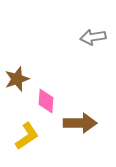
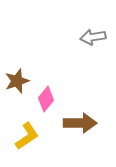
brown star: moved 2 px down
pink diamond: moved 2 px up; rotated 35 degrees clockwise
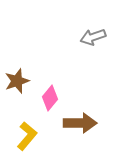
gray arrow: rotated 10 degrees counterclockwise
pink diamond: moved 4 px right, 1 px up
yellow L-shape: rotated 16 degrees counterclockwise
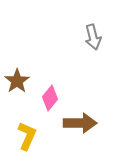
gray arrow: rotated 85 degrees counterclockwise
brown star: rotated 15 degrees counterclockwise
yellow L-shape: rotated 16 degrees counterclockwise
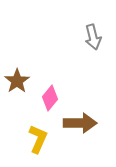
yellow L-shape: moved 11 px right, 3 px down
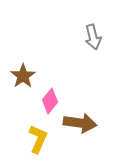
brown star: moved 6 px right, 5 px up
pink diamond: moved 3 px down
brown arrow: rotated 8 degrees clockwise
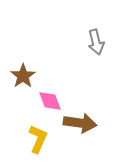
gray arrow: moved 3 px right, 5 px down
pink diamond: rotated 60 degrees counterclockwise
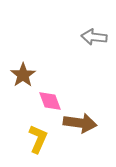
gray arrow: moved 2 px left, 5 px up; rotated 110 degrees clockwise
brown star: moved 1 px up
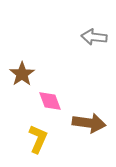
brown star: moved 1 px left, 1 px up
brown arrow: moved 9 px right
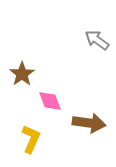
gray arrow: moved 3 px right, 3 px down; rotated 30 degrees clockwise
yellow L-shape: moved 7 px left
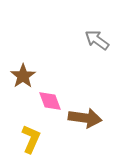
brown star: moved 1 px right, 2 px down
brown arrow: moved 4 px left, 5 px up
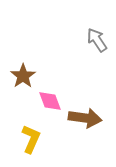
gray arrow: rotated 20 degrees clockwise
